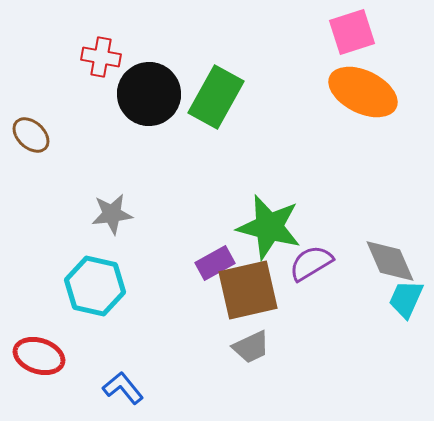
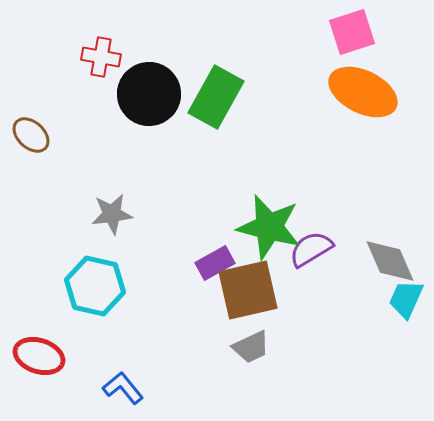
purple semicircle: moved 14 px up
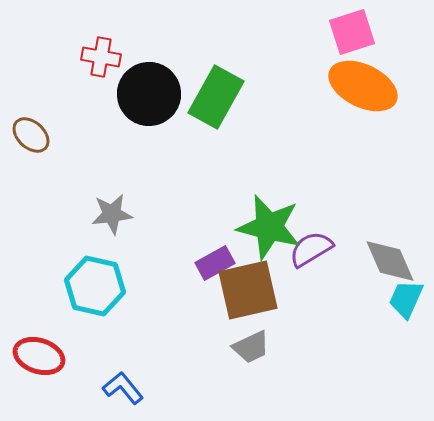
orange ellipse: moved 6 px up
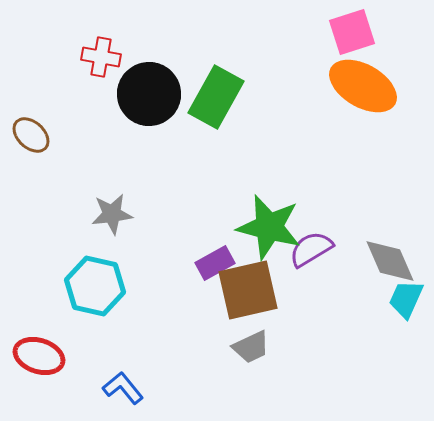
orange ellipse: rotated 4 degrees clockwise
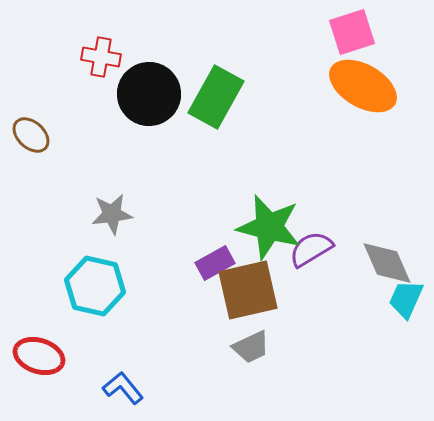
gray diamond: moved 3 px left, 2 px down
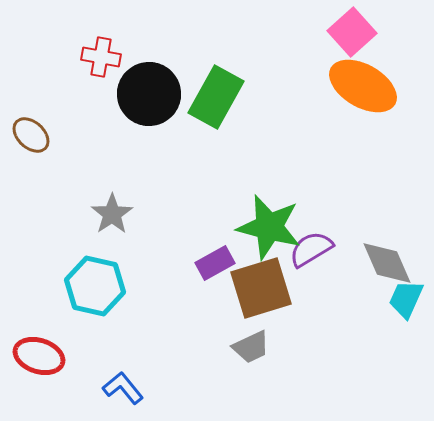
pink square: rotated 24 degrees counterclockwise
gray star: rotated 27 degrees counterclockwise
brown square: moved 13 px right, 2 px up; rotated 4 degrees counterclockwise
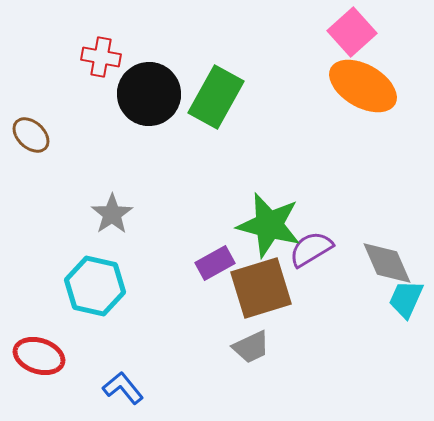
green star: moved 2 px up
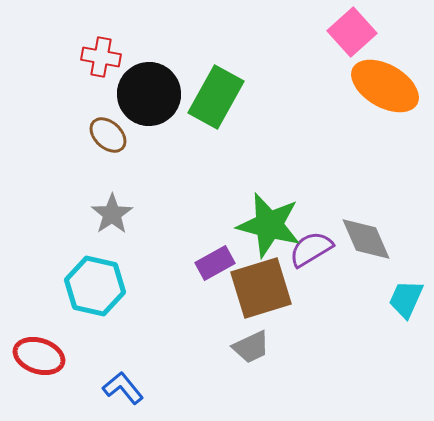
orange ellipse: moved 22 px right
brown ellipse: moved 77 px right
gray diamond: moved 21 px left, 24 px up
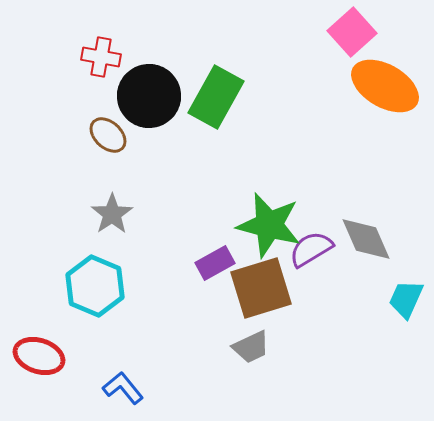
black circle: moved 2 px down
cyan hexagon: rotated 10 degrees clockwise
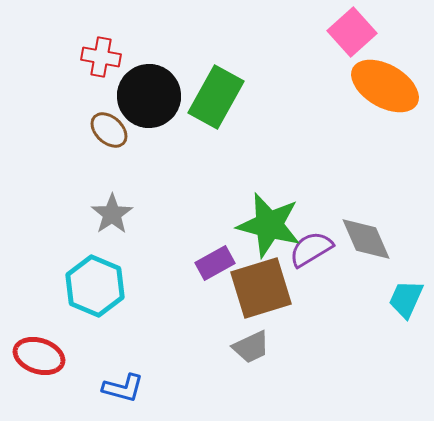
brown ellipse: moved 1 px right, 5 px up
blue L-shape: rotated 144 degrees clockwise
